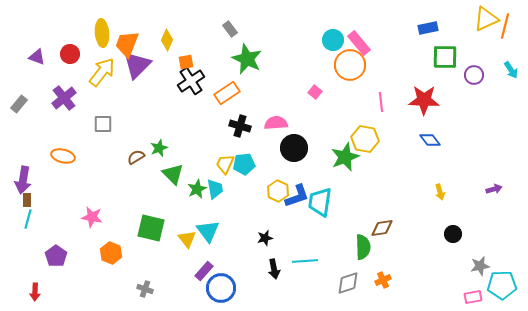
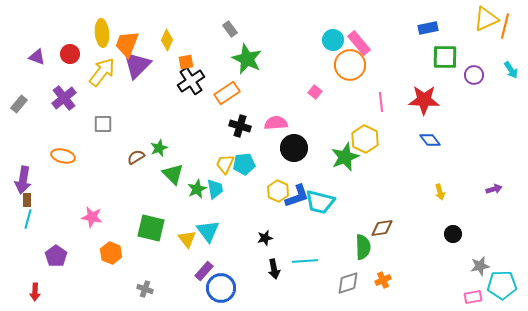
yellow hexagon at (365, 139): rotated 16 degrees clockwise
cyan trapezoid at (320, 202): rotated 84 degrees counterclockwise
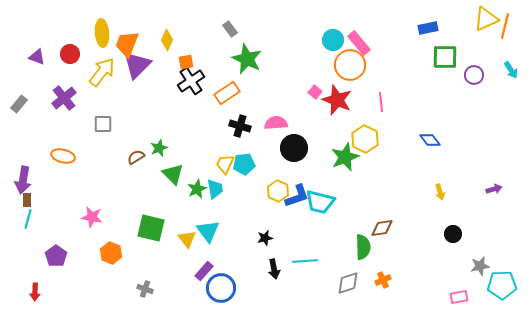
red star at (424, 100): moved 87 px left; rotated 20 degrees clockwise
pink rectangle at (473, 297): moved 14 px left
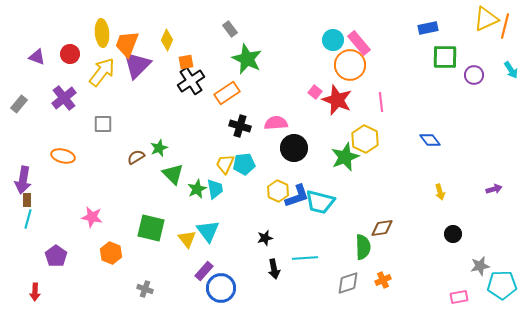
cyan line at (305, 261): moved 3 px up
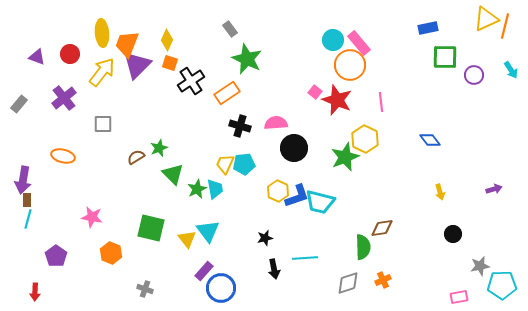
orange square at (186, 62): moved 16 px left, 1 px down; rotated 28 degrees clockwise
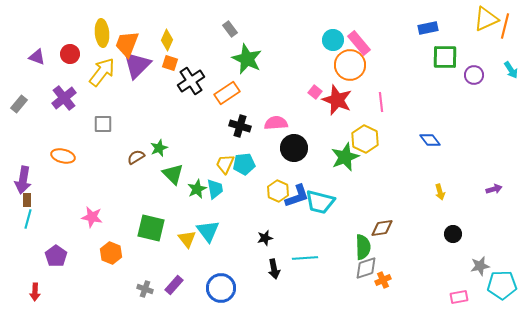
purple rectangle at (204, 271): moved 30 px left, 14 px down
gray diamond at (348, 283): moved 18 px right, 15 px up
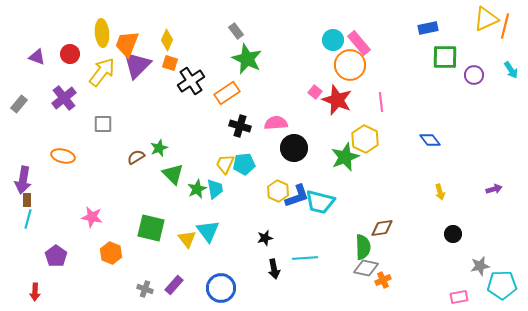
gray rectangle at (230, 29): moved 6 px right, 2 px down
gray diamond at (366, 268): rotated 30 degrees clockwise
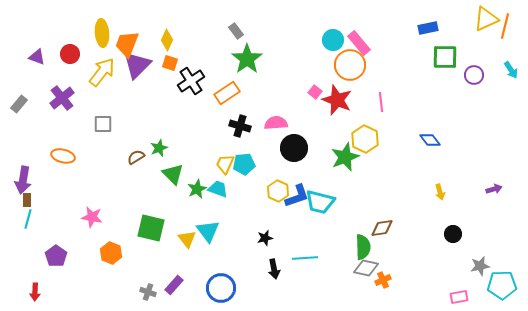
green star at (247, 59): rotated 12 degrees clockwise
purple cross at (64, 98): moved 2 px left
cyan trapezoid at (215, 189): moved 3 px right; rotated 60 degrees counterclockwise
gray cross at (145, 289): moved 3 px right, 3 px down
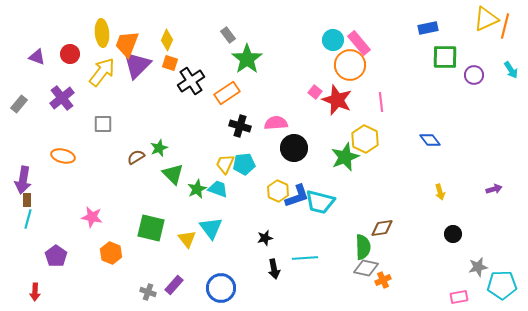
gray rectangle at (236, 31): moved 8 px left, 4 px down
cyan triangle at (208, 231): moved 3 px right, 3 px up
gray star at (480, 266): moved 2 px left, 1 px down
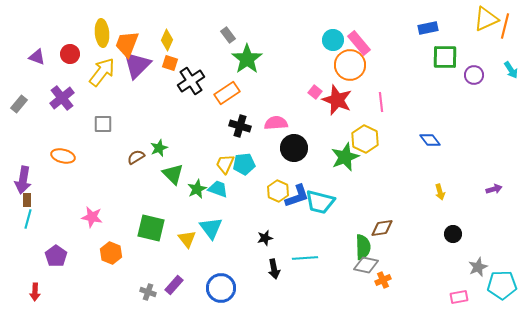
gray star at (478, 267): rotated 12 degrees counterclockwise
gray diamond at (366, 268): moved 3 px up
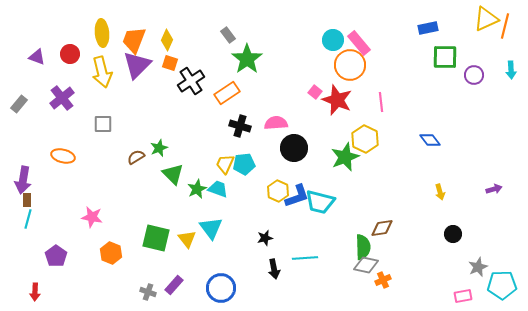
orange trapezoid at (127, 44): moved 7 px right, 4 px up
cyan arrow at (511, 70): rotated 30 degrees clockwise
yellow arrow at (102, 72): rotated 128 degrees clockwise
green square at (151, 228): moved 5 px right, 10 px down
pink rectangle at (459, 297): moved 4 px right, 1 px up
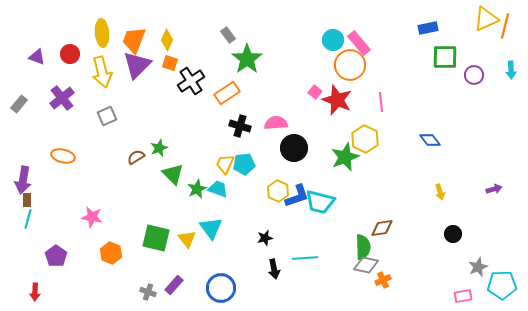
gray square at (103, 124): moved 4 px right, 8 px up; rotated 24 degrees counterclockwise
